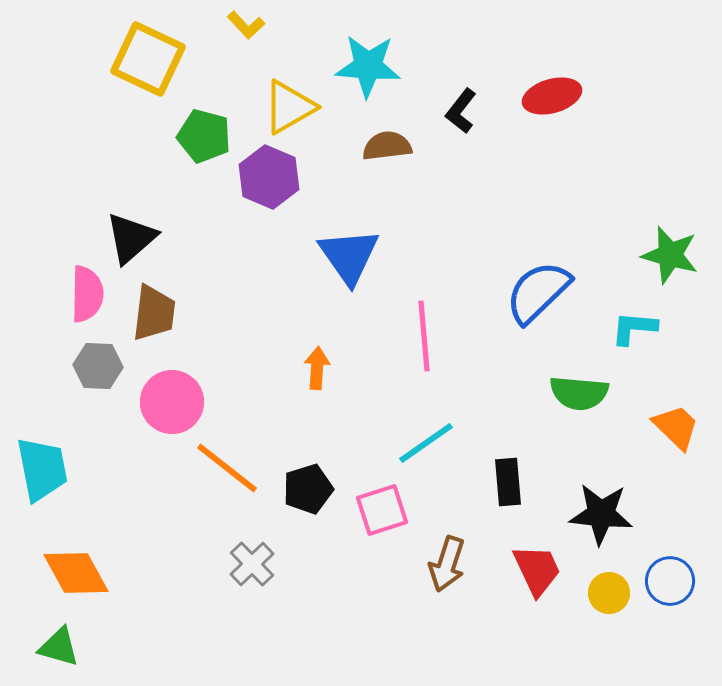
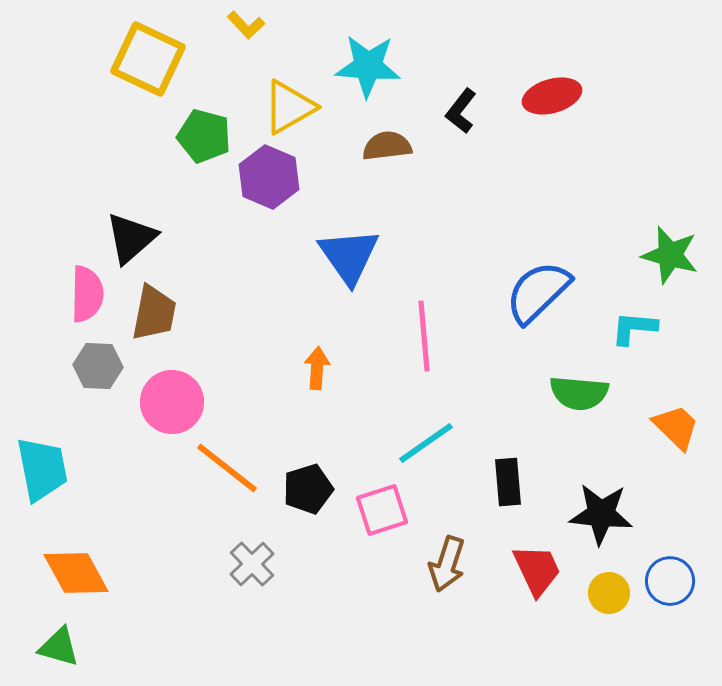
brown trapezoid: rotated 4 degrees clockwise
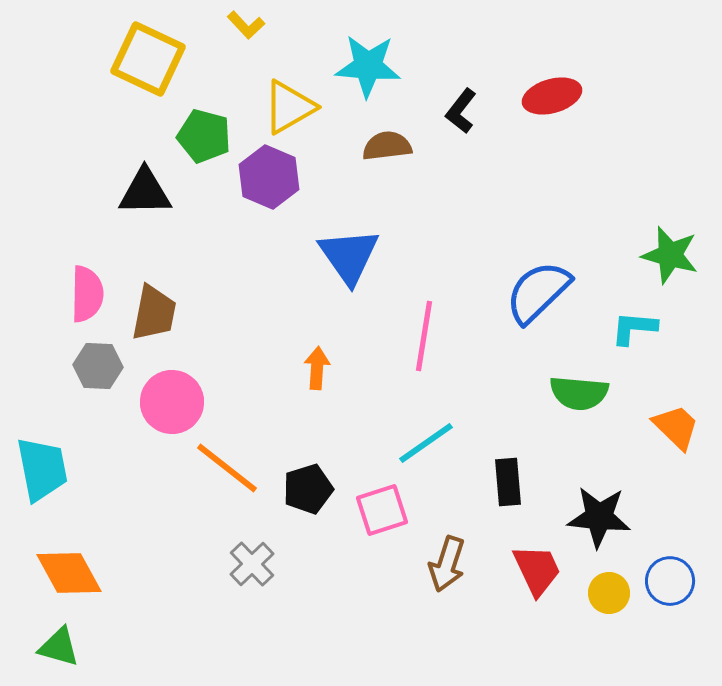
black triangle: moved 14 px right, 46 px up; rotated 40 degrees clockwise
pink line: rotated 14 degrees clockwise
black star: moved 2 px left, 3 px down
orange diamond: moved 7 px left
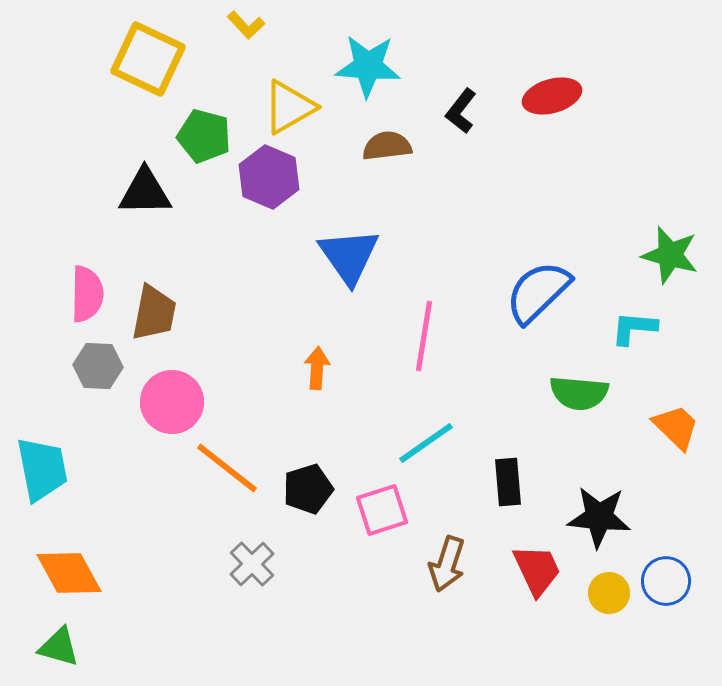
blue circle: moved 4 px left
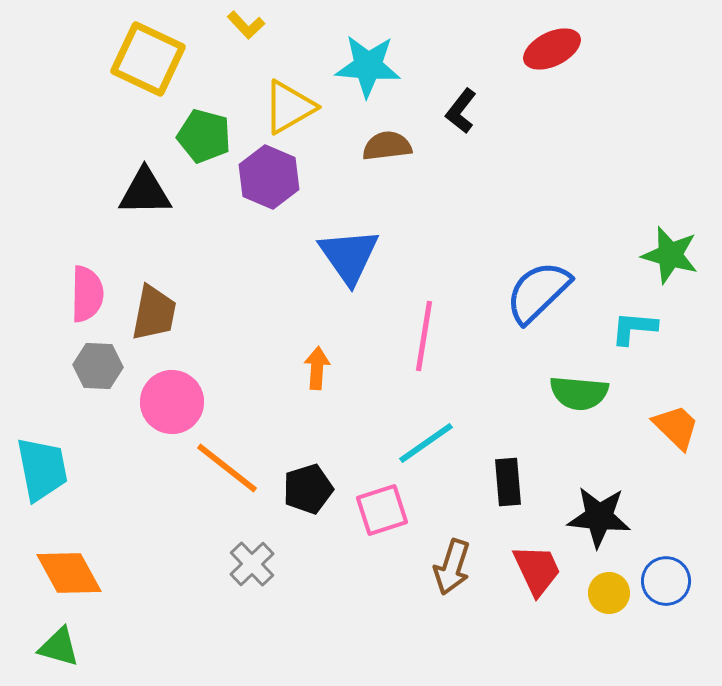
red ellipse: moved 47 px up; rotated 10 degrees counterclockwise
brown arrow: moved 5 px right, 3 px down
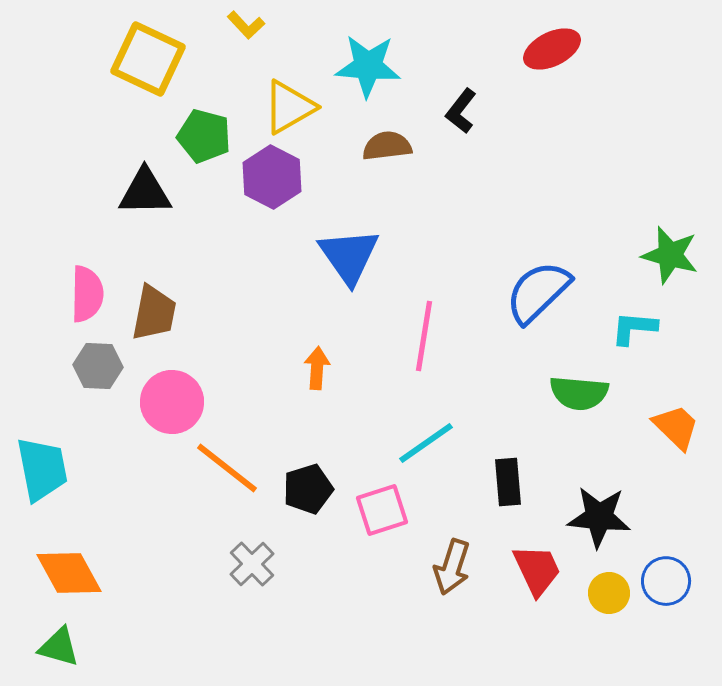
purple hexagon: moved 3 px right; rotated 4 degrees clockwise
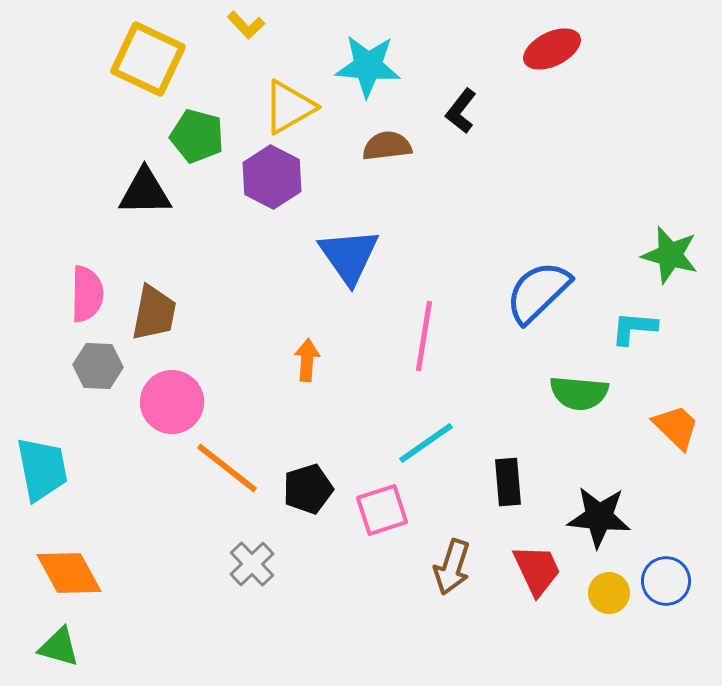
green pentagon: moved 7 px left
orange arrow: moved 10 px left, 8 px up
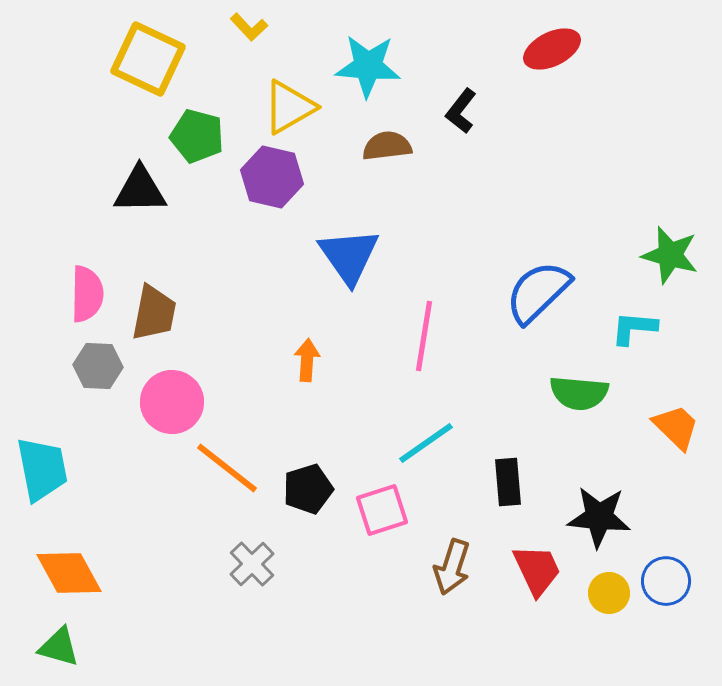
yellow L-shape: moved 3 px right, 2 px down
purple hexagon: rotated 14 degrees counterclockwise
black triangle: moved 5 px left, 2 px up
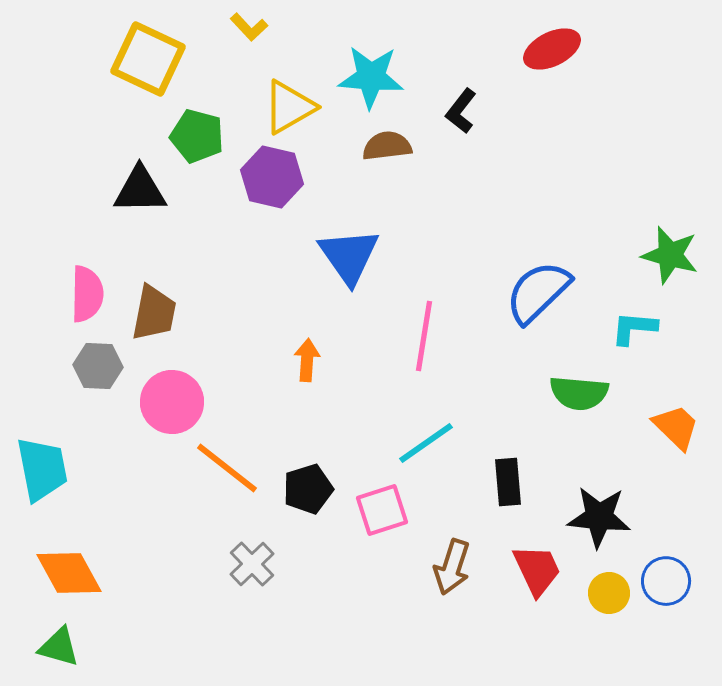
cyan star: moved 3 px right, 11 px down
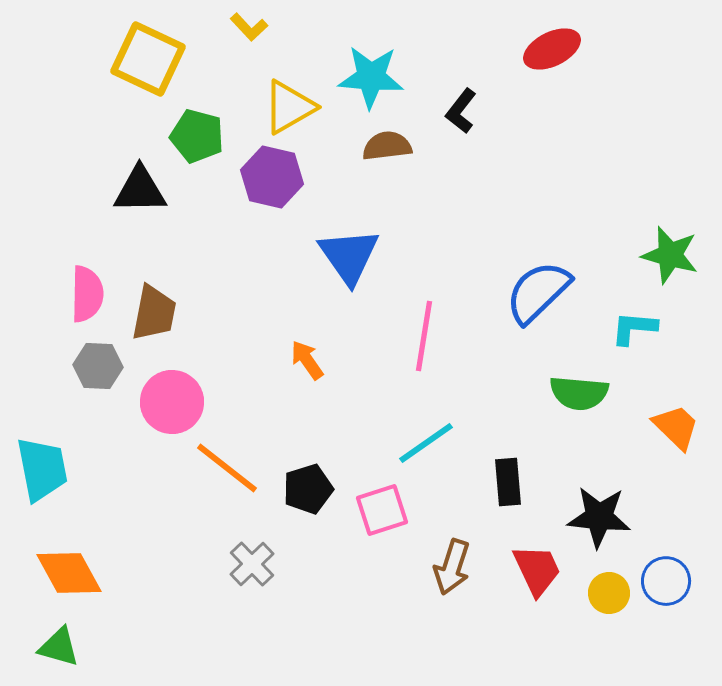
orange arrow: rotated 39 degrees counterclockwise
